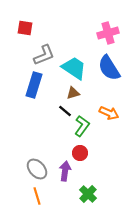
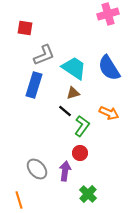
pink cross: moved 19 px up
orange line: moved 18 px left, 4 px down
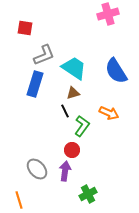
blue semicircle: moved 7 px right, 3 px down
blue rectangle: moved 1 px right, 1 px up
black line: rotated 24 degrees clockwise
red circle: moved 8 px left, 3 px up
green cross: rotated 18 degrees clockwise
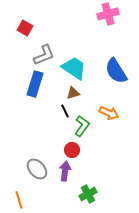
red square: rotated 21 degrees clockwise
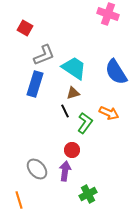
pink cross: rotated 35 degrees clockwise
blue semicircle: moved 1 px down
green L-shape: moved 3 px right, 3 px up
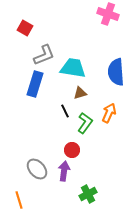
cyan trapezoid: moved 1 px left; rotated 24 degrees counterclockwise
blue semicircle: rotated 28 degrees clockwise
brown triangle: moved 7 px right
orange arrow: rotated 90 degrees counterclockwise
purple arrow: moved 1 px left
